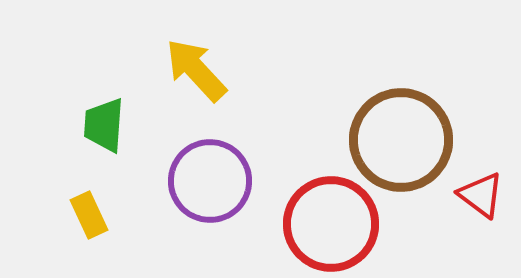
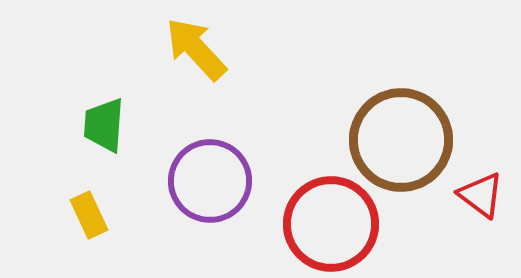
yellow arrow: moved 21 px up
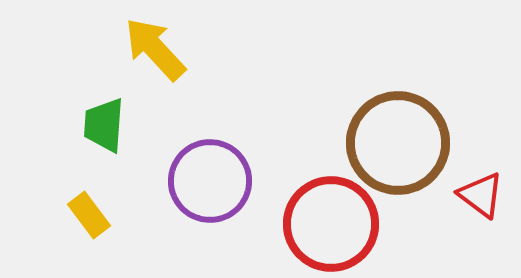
yellow arrow: moved 41 px left
brown circle: moved 3 px left, 3 px down
yellow rectangle: rotated 12 degrees counterclockwise
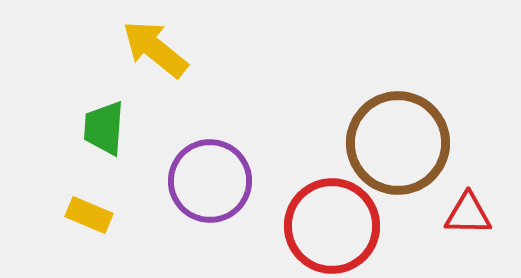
yellow arrow: rotated 8 degrees counterclockwise
green trapezoid: moved 3 px down
red triangle: moved 13 px left, 19 px down; rotated 36 degrees counterclockwise
yellow rectangle: rotated 30 degrees counterclockwise
red circle: moved 1 px right, 2 px down
